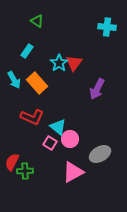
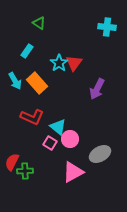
green triangle: moved 2 px right, 2 px down
cyan arrow: moved 1 px right, 1 px down
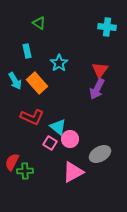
cyan rectangle: rotated 48 degrees counterclockwise
red triangle: moved 26 px right, 7 px down
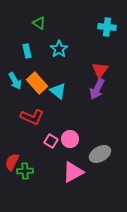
cyan star: moved 14 px up
cyan triangle: moved 36 px up
pink square: moved 1 px right, 2 px up
